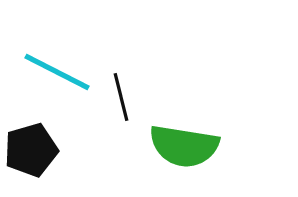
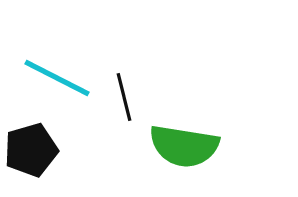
cyan line: moved 6 px down
black line: moved 3 px right
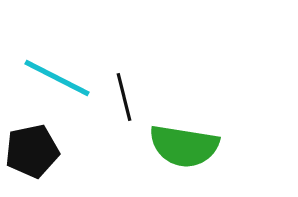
black pentagon: moved 1 px right, 1 px down; rotated 4 degrees clockwise
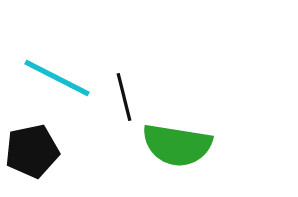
green semicircle: moved 7 px left, 1 px up
